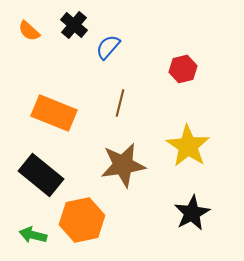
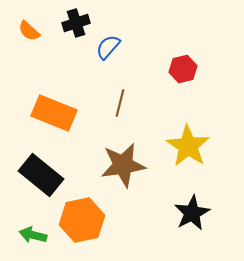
black cross: moved 2 px right, 2 px up; rotated 32 degrees clockwise
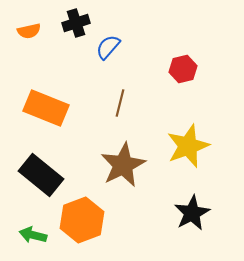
orange semicircle: rotated 55 degrees counterclockwise
orange rectangle: moved 8 px left, 5 px up
yellow star: rotated 18 degrees clockwise
brown star: rotated 18 degrees counterclockwise
orange hexagon: rotated 9 degrees counterclockwise
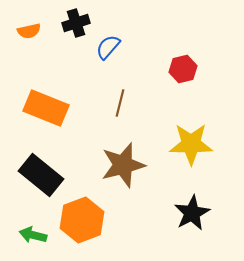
yellow star: moved 3 px right, 2 px up; rotated 21 degrees clockwise
brown star: rotated 12 degrees clockwise
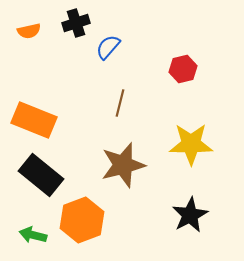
orange rectangle: moved 12 px left, 12 px down
black star: moved 2 px left, 2 px down
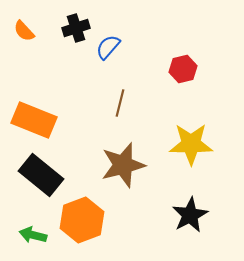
black cross: moved 5 px down
orange semicircle: moved 5 px left; rotated 60 degrees clockwise
